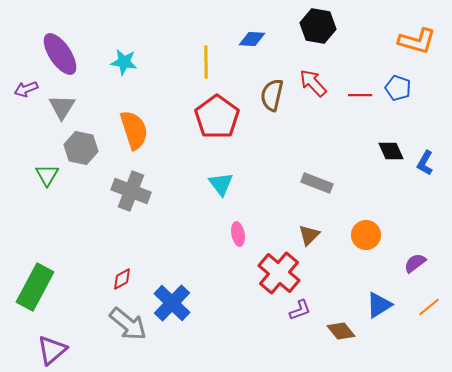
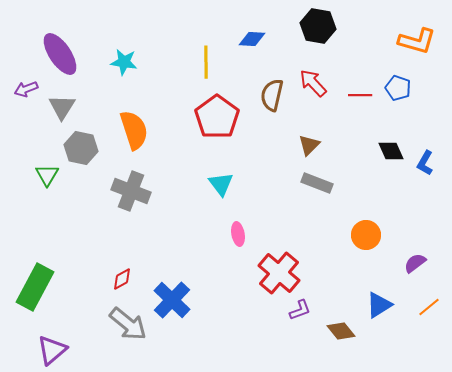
brown triangle: moved 90 px up
blue cross: moved 3 px up
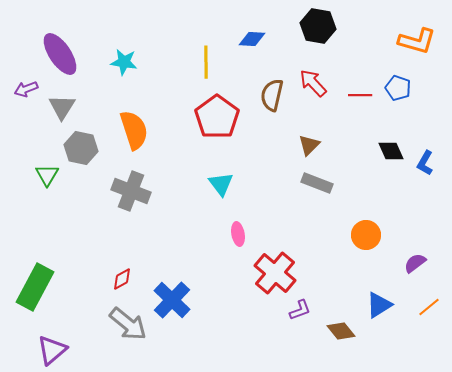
red cross: moved 4 px left
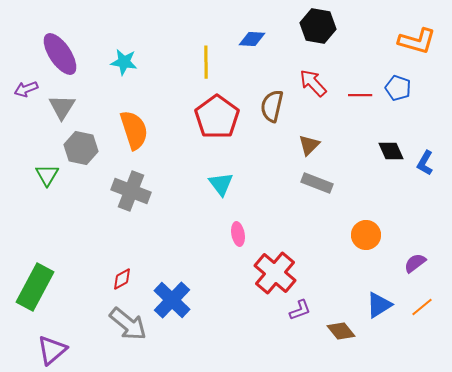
brown semicircle: moved 11 px down
orange line: moved 7 px left
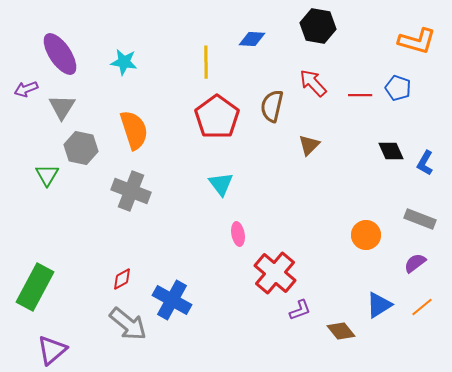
gray rectangle: moved 103 px right, 36 px down
blue cross: rotated 15 degrees counterclockwise
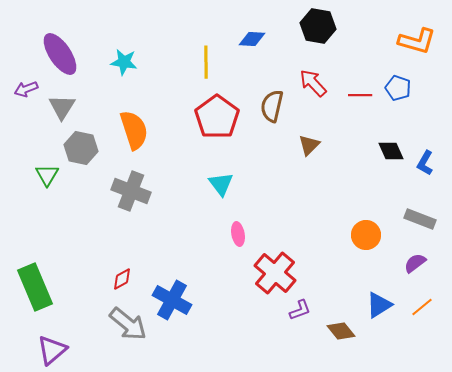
green rectangle: rotated 51 degrees counterclockwise
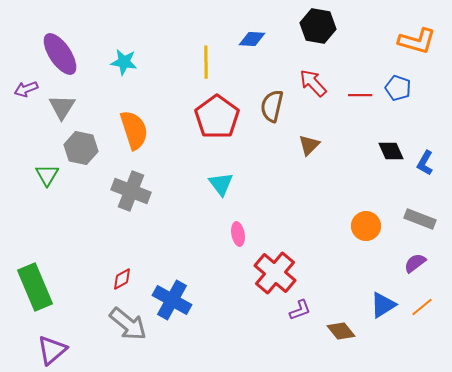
orange circle: moved 9 px up
blue triangle: moved 4 px right
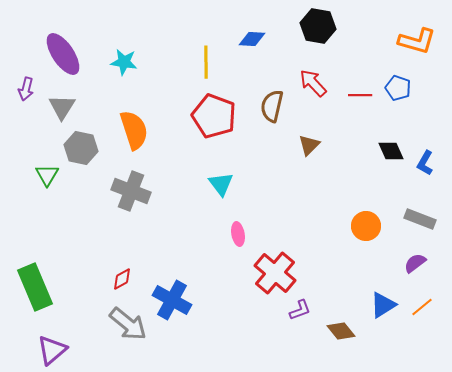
purple ellipse: moved 3 px right
purple arrow: rotated 55 degrees counterclockwise
red pentagon: moved 3 px left, 1 px up; rotated 15 degrees counterclockwise
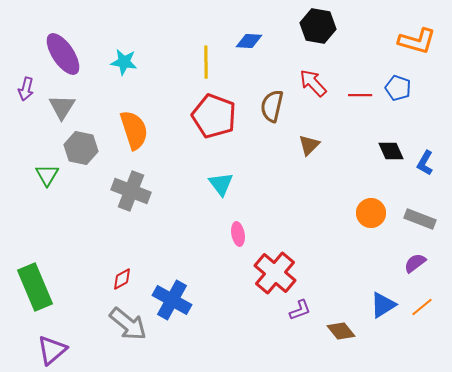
blue diamond: moved 3 px left, 2 px down
orange circle: moved 5 px right, 13 px up
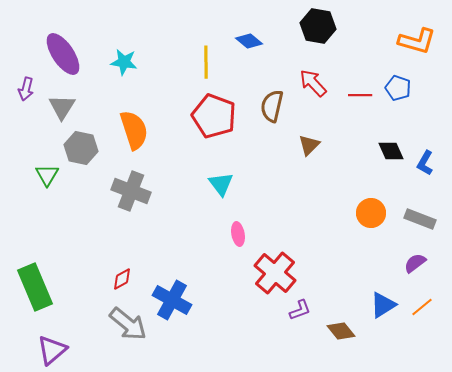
blue diamond: rotated 36 degrees clockwise
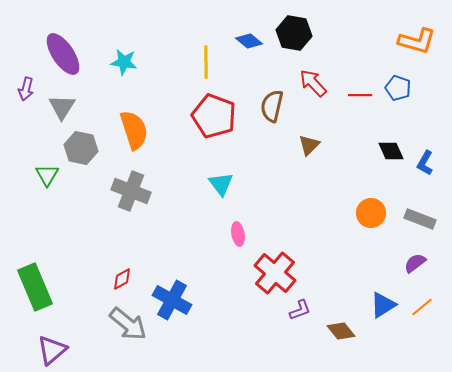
black hexagon: moved 24 px left, 7 px down
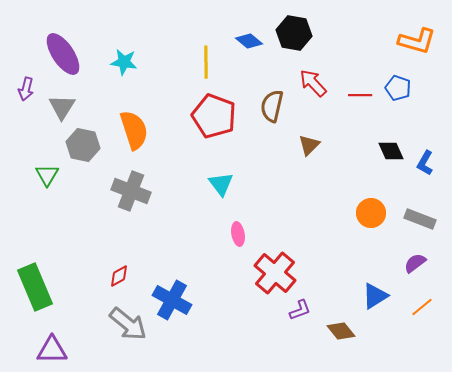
gray hexagon: moved 2 px right, 3 px up
red diamond: moved 3 px left, 3 px up
blue triangle: moved 8 px left, 9 px up
purple triangle: rotated 40 degrees clockwise
